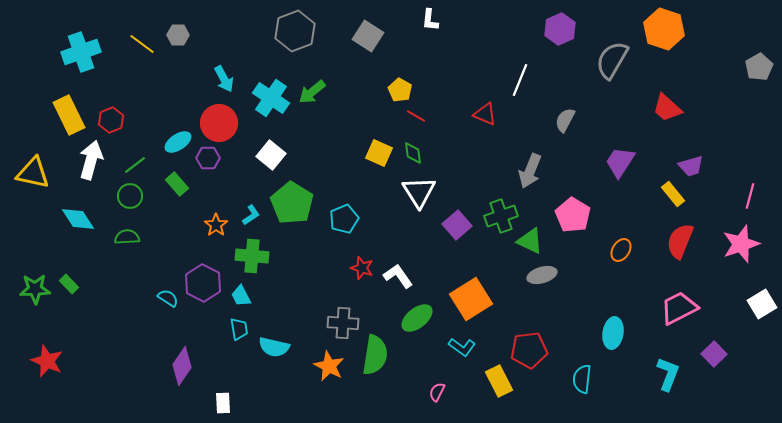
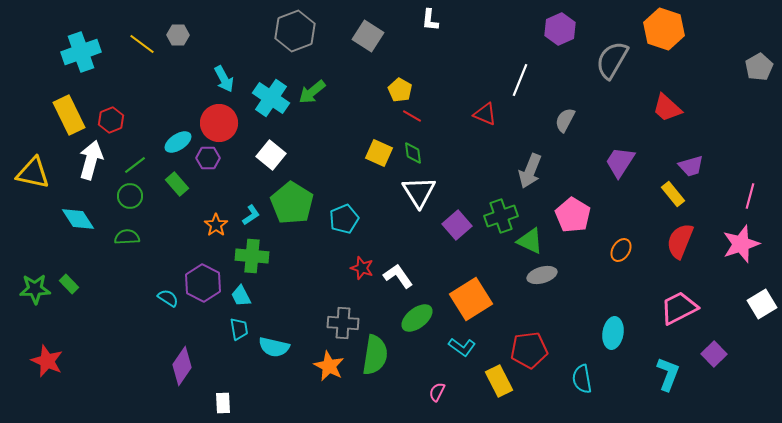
red line at (416, 116): moved 4 px left
cyan semicircle at (582, 379): rotated 16 degrees counterclockwise
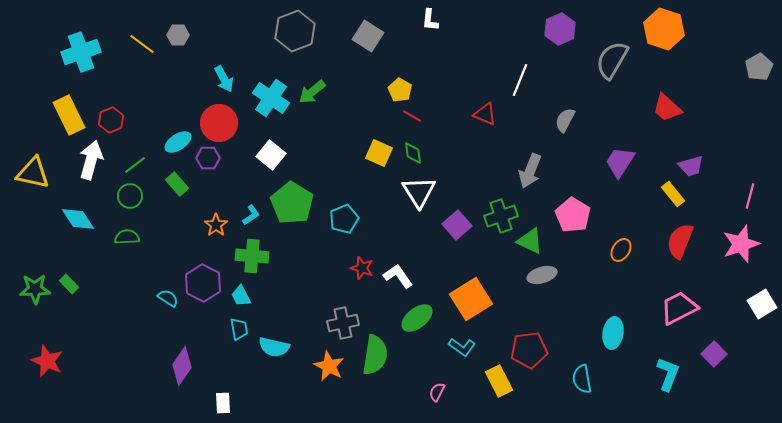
gray cross at (343, 323): rotated 16 degrees counterclockwise
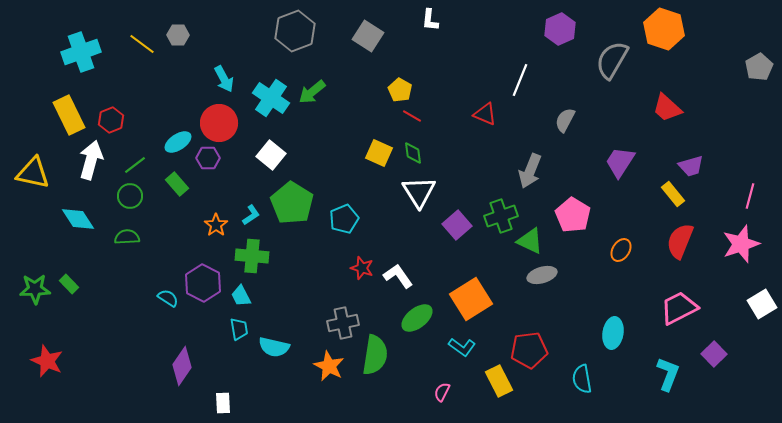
pink semicircle at (437, 392): moved 5 px right
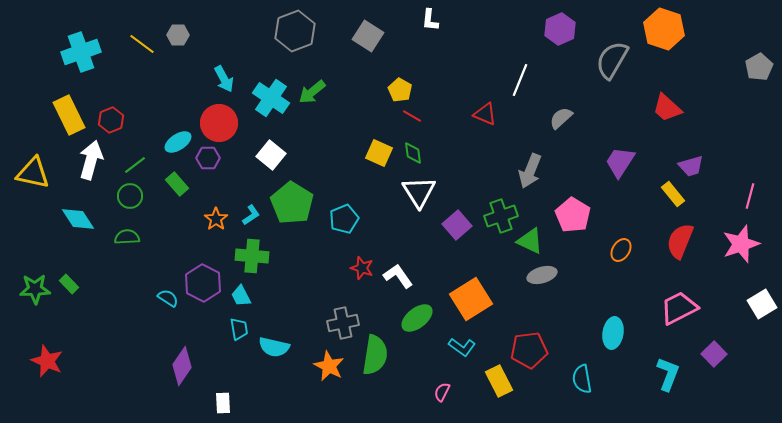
gray semicircle at (565, 120): moved 4 px left, 2 px up; rotated 20 degrees clockwise
orange star at (216, 225): moved 6 px up
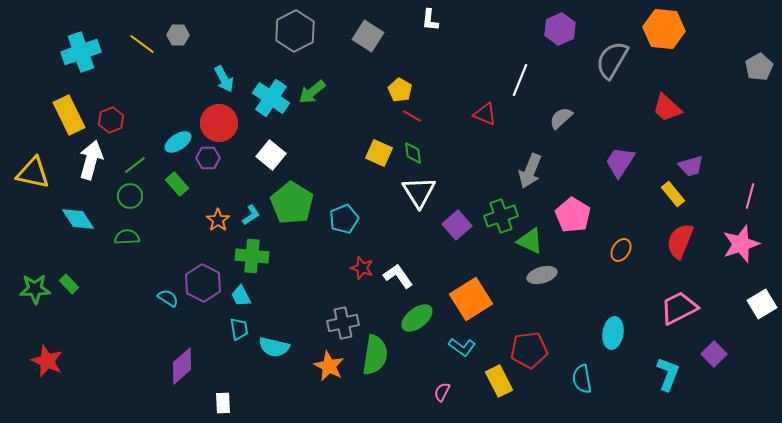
orange hexagon at (664, 29): rotated 12 degrees counterclockwise
gray hexagon at (295, 31): rotated 6 degrees counterclockwise
orange star at (216, 219): moved 2 px right, 1 px down
purple diamond at (182, 366): rotated 15 degrees clockwise
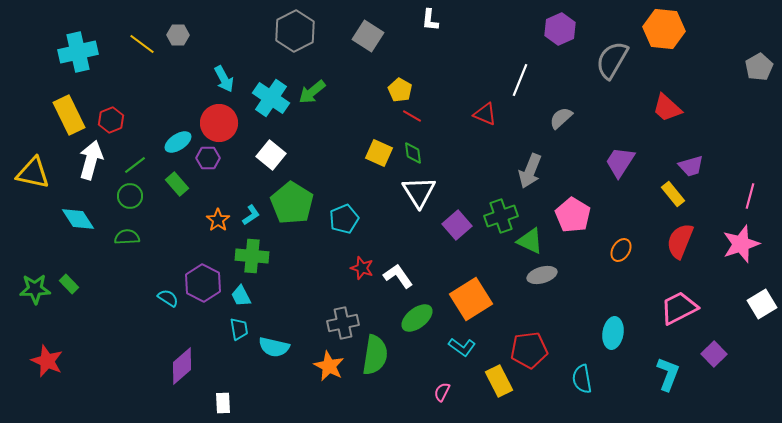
cyan cross at (81, 52): moved 3 px left; rotated 6 degrees clockwise
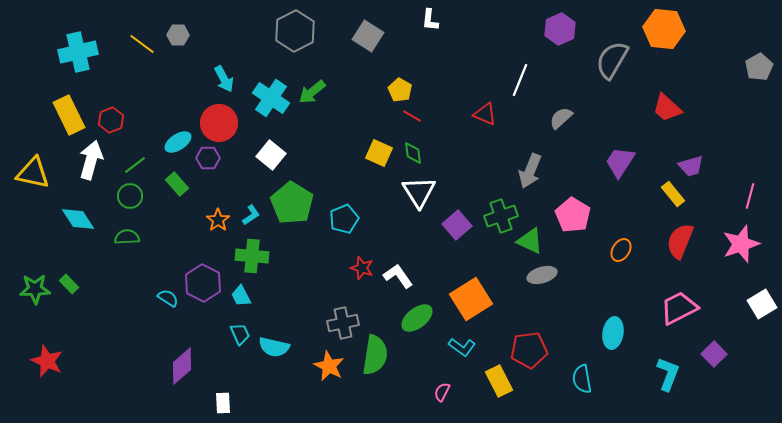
cyan trapezoid at (239, 329): moved 1 px right, 5 px down; rotated 15 degrees counterclockwise
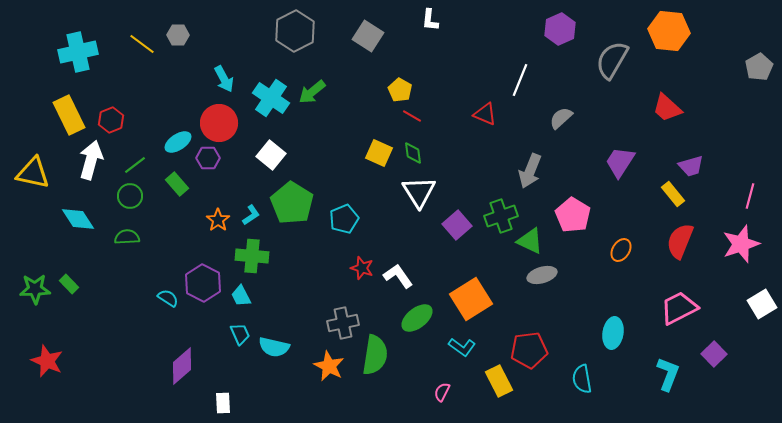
orange hexagon at (664, 29): moved 5 px right, 2 px down
